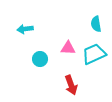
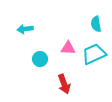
red arrow: moved 7 px left, 1 px up
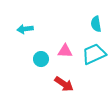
pink triangle: moved 3 px left, 3 px down
cyan circle: moved 1 px right
red arrow: rotated 36 degrees counterclockwise
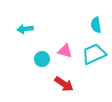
cyan semicircle: moved 1 px down
pink triangle: rotated 14 degrees clockwise
cyan circle: moved 1 px right
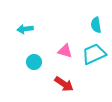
cyan circle: moved 8 px left, 3 px down
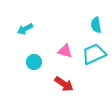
cyan arrow: rotated 21 degrees counterclockwise
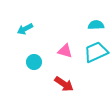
cyan semicircle: rotated 98 degrees clockwise
cyan trapezoid: moved 2 px right, 2 px up
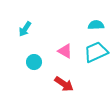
cyan arrow: rotated 28 degrees counterclockwise
pink triangle: rotated 14 degrees clockwise
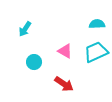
cyan semicircle: moved 1 px right, 1 px up
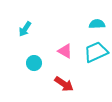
cyan circle: moved 1 px down
